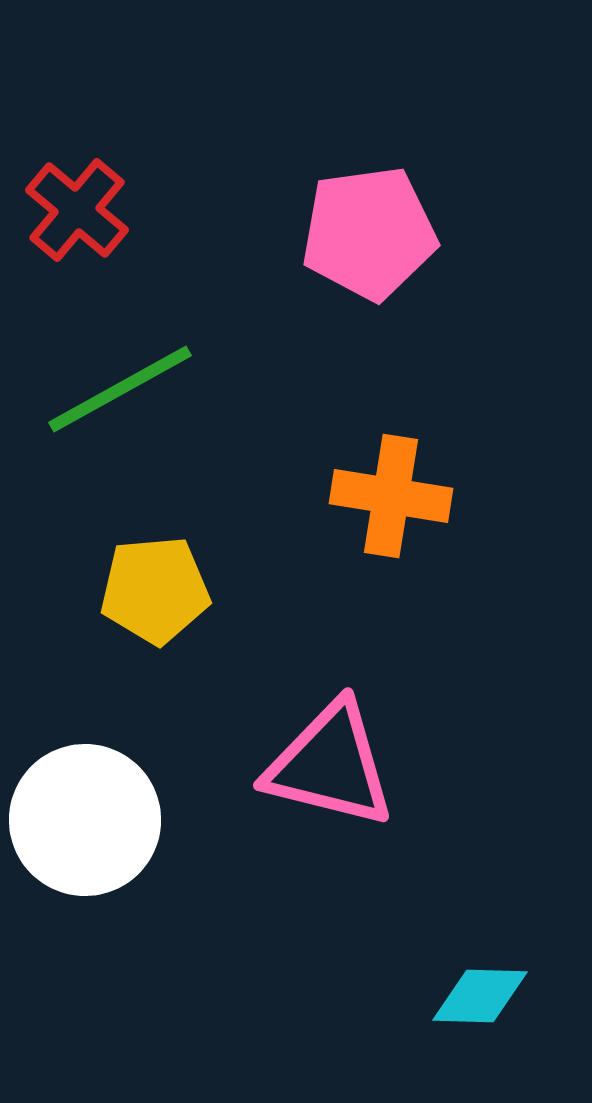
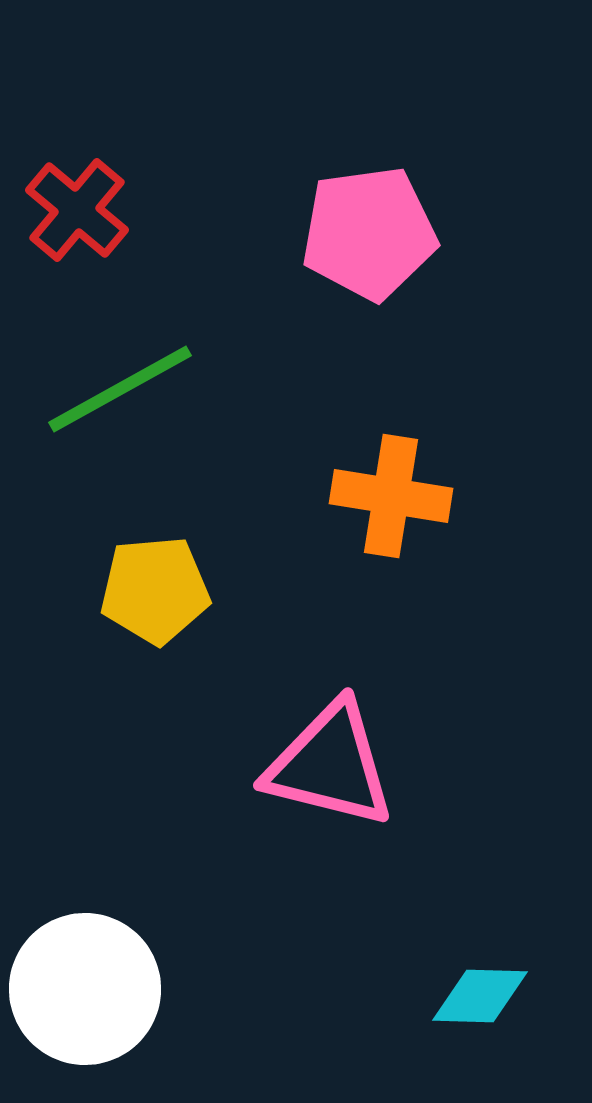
white circle: moved 169 px down
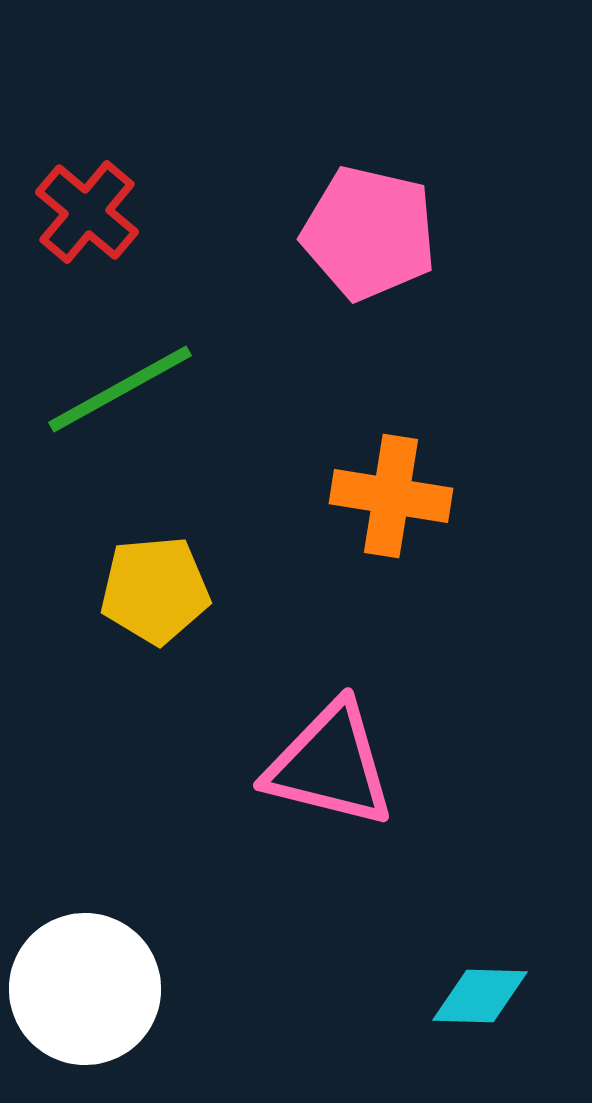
red cross: moved 10 px right, 2 px down
pink pentagon: rotated 21 degrees clockwise
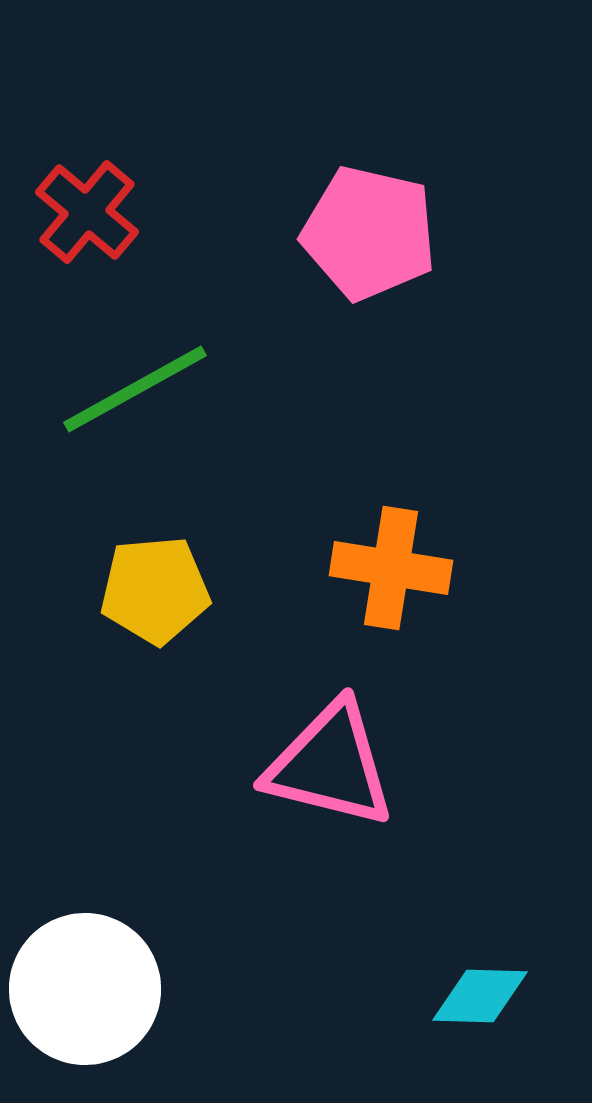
green line: moved 15 px right
orange cross: moved 72 px down
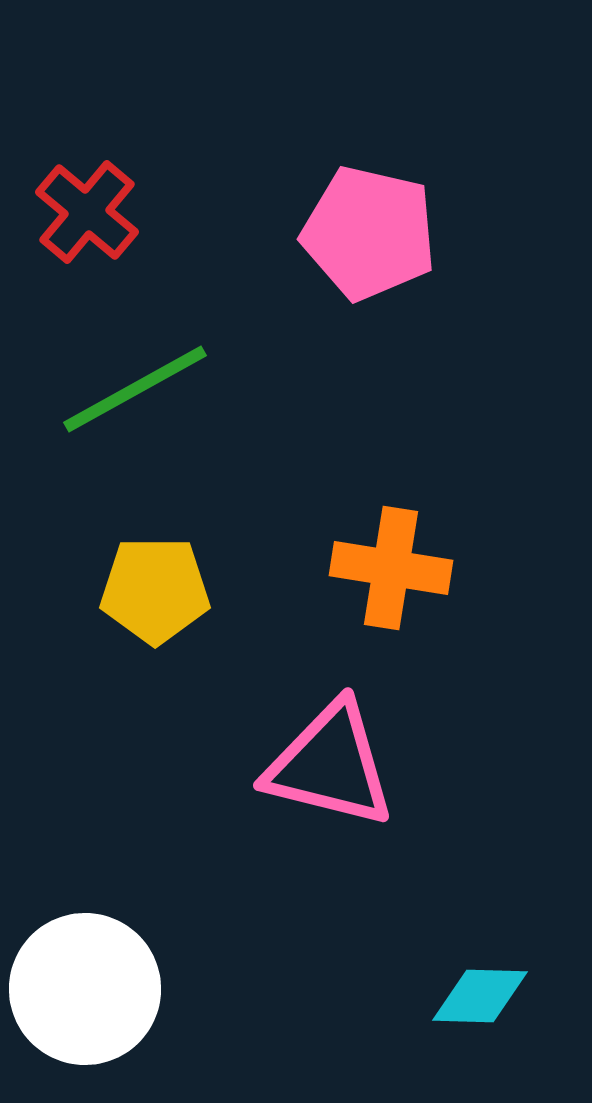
yellow pentagon: rotated 5 degrees clockwise
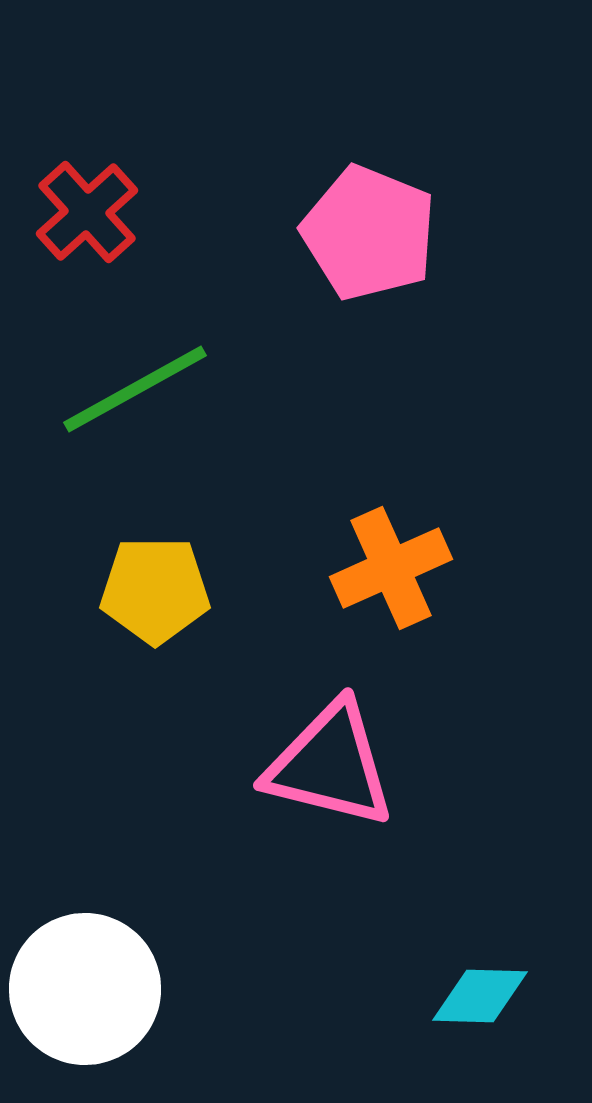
red cross: rotated 8 degrees clockwise
pink pentagon: rotated 9 degrees clockwise
orange cross: rotated 33 degrees counterclockwise
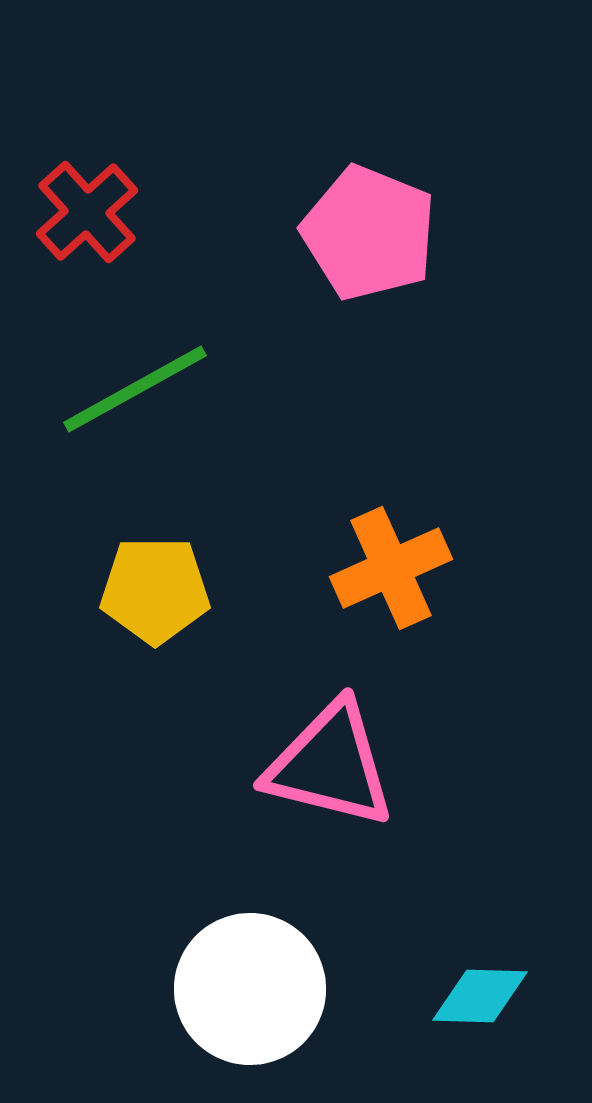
white circle: moved 165 px right
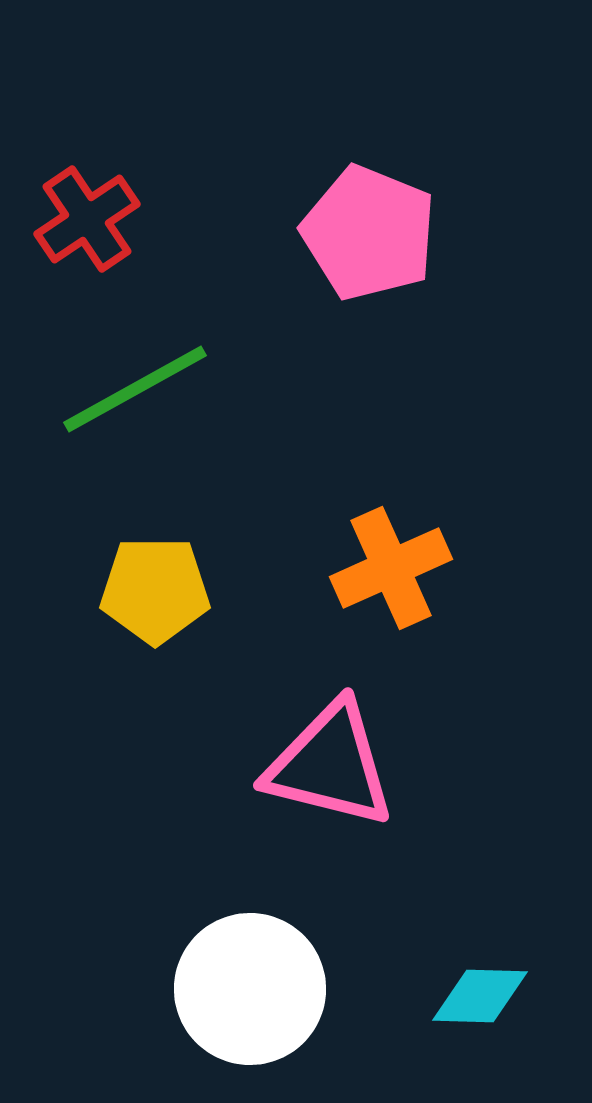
red cross: moved 7 px down; rotated 8 degrees clockwise
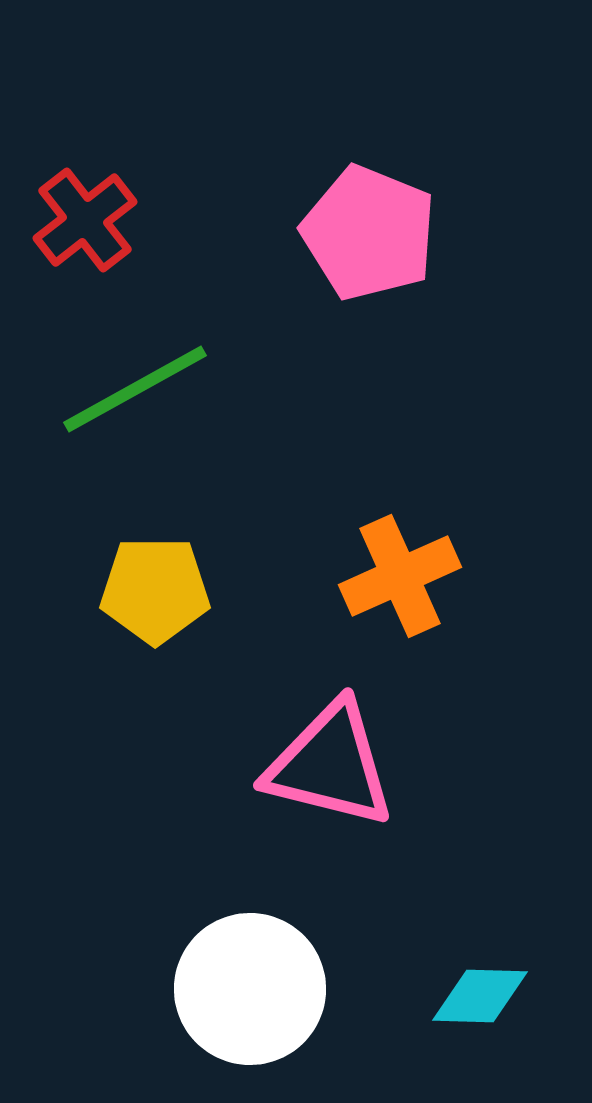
red cross: moved 2 px left, 1 px down; rotated 4 degrees counterclockwise
orange cross: moved 9 px right, 8 px down
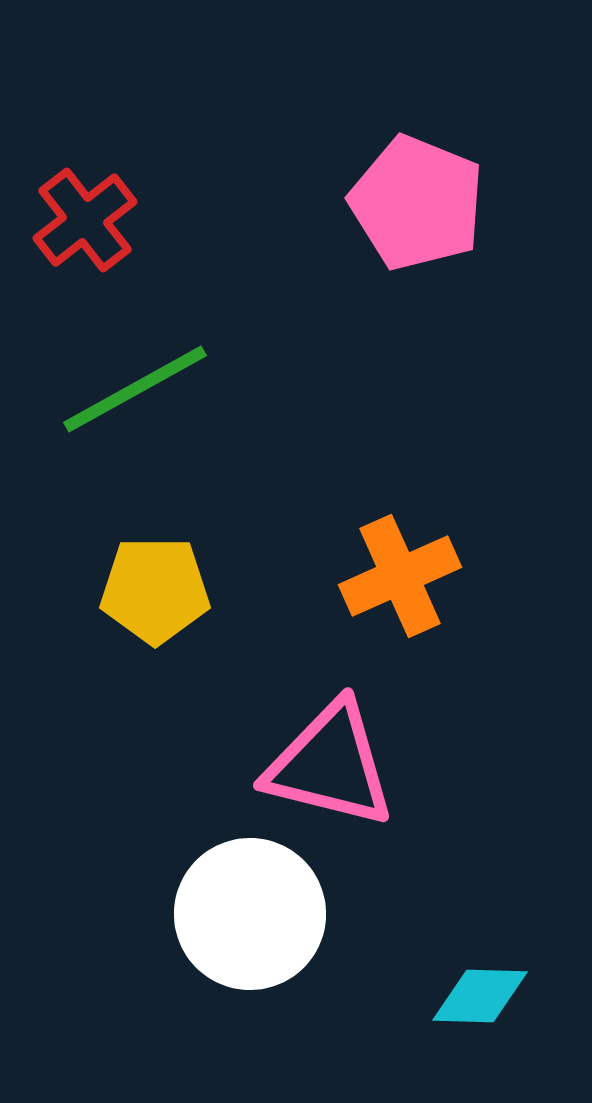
pink pentagon: moved 48 px right, 30 px up
white circle: moved 75 px up
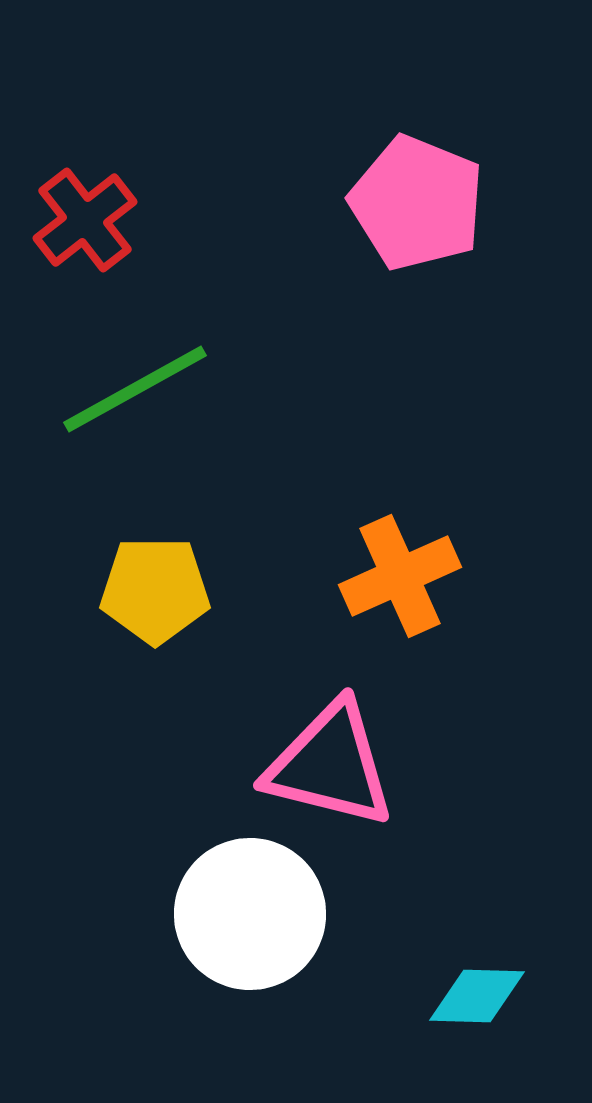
cyan diamond: moved 3 px left
